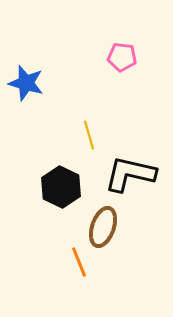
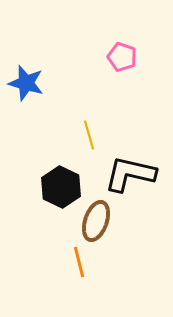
pink pentagon: rotated 12 degrees clockwise
brown ellipse: moved 7 px left, 6 px up
orange line: rotated 8 degrees clockwise
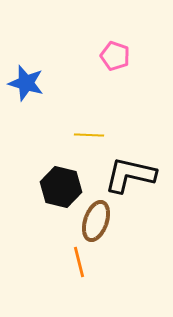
pink pentagon: moved 7 px left, 1 px up
yellow line: rotated 72 degrees counterclockwise
black L-shape: moved 1 px down
black hexagon: rotated 12 degrees counterclockwise
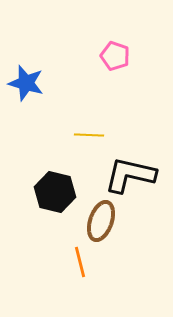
black hexagon: moved 6 px left, 5 px down
brown ellipse: moved 5 px right
orange line: moved 1 px right
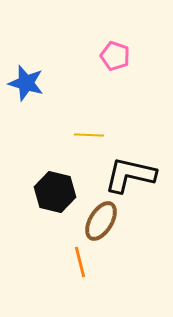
brown ellipse: rotated 12 degrees clockwise
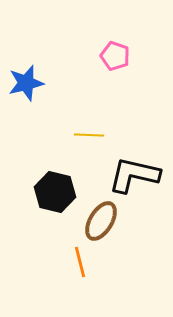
blue star: rotated 30 degrees counterclockwise
black L-shape: moved 4 px right
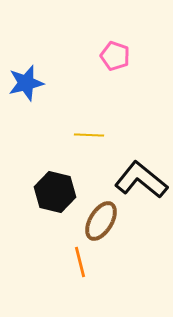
black L-shape: moved 7 px right, 5 px down; rotated 26 degrees clockwise
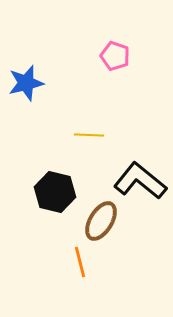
black L-shape: moved 1 px left, 1 px down
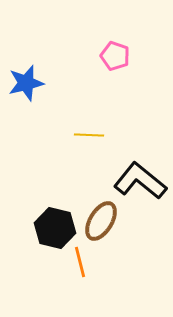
black hexagon: moved 36 px down
